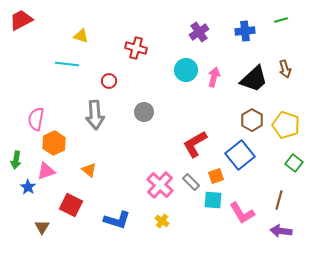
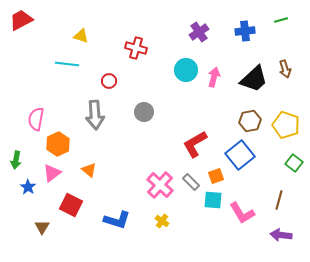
brown hexagon: moved 2 px left, 1 px down; rotated 20 degrees clockwise
orange hexagon: moved 4 px right, 1 px down
pink triangle: moved 6 px right, 2 px down; rotated 18 degrees counterclockwise
purple arrow: moved 4 px down
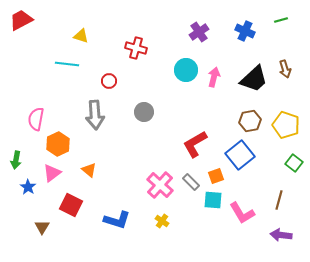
blue cross: rotated 30 degrees clockwise
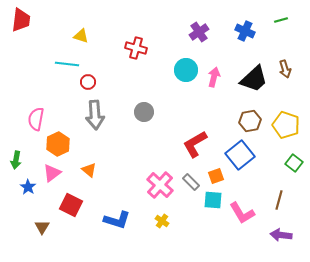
red trapezoid: rotated 125 degrees clockwise
red circle: moved 21 px left, 1 px down
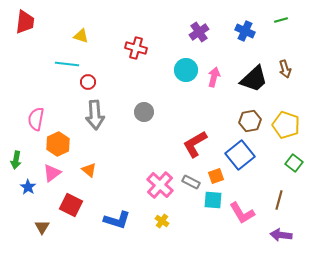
red trapezoid: moved 4 px right, 2 px down
gray rectangle: rotated 18 degrees counterclockwise
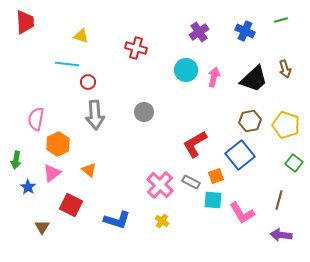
red trapezoid: rotated 10 degrees counterclockwise
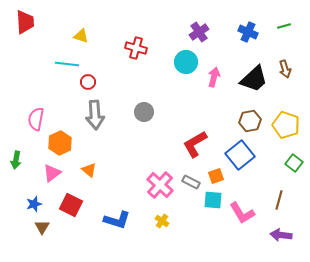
green line: moved 3 px right, 6 px down
blue cross: moved 3 px right, 1 px down
cyan circle: moved 8 px up
orange hexagon: moved 2 px right, 1 px up
blue star: moved 6 px right, 17 px down; rotated 21 degrees clockwise
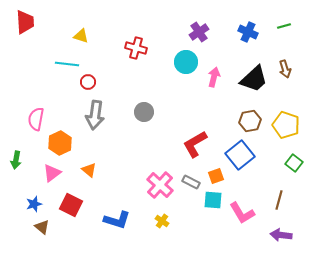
gray arrow: rotated 12 degrees clockwise
brown triangle: rotated 21 degrees counterclockwise
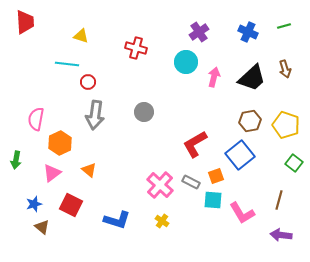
black trapezoid: moved 2 px left, 1 px up
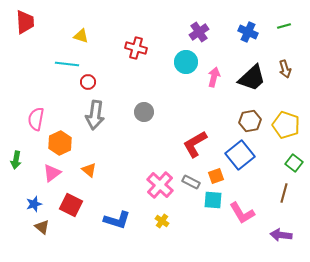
brown line: moved 5 px right, 7 px up
